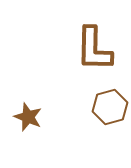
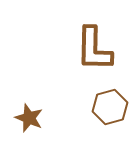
brown star: moved 1 px right, 1 px down
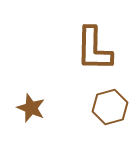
brown star: moved 2 px right, 10 px up
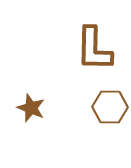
brown hexagon: rotated 16 degrees clockwise
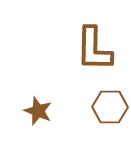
brown star: moved 7 px right, 3 px down
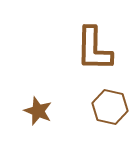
brown hexagon: rotated 12 degrees clockwise
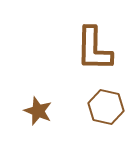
brown hexagon: moved 4 px left
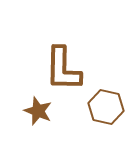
brown L-shape: moved 31 px left, 20 px down
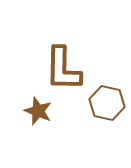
brown hexagon: moved 1 px right, 4 px up
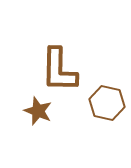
brown L-shape: moved 4 px left, 1 px down
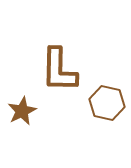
brown star: moved 16 px left; rotated 24 degrees clockwise
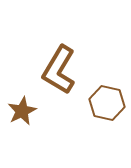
brown L-shape: rotated 30 degrees clockwise
